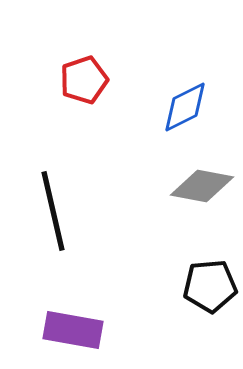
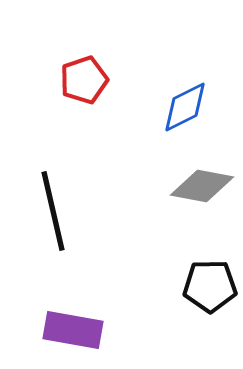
black pentagon: rotated 4 degrees clockwise
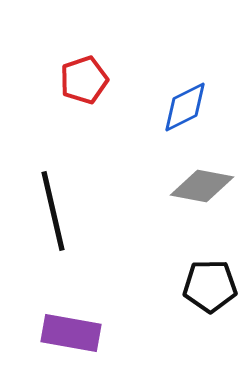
purple rectangle: moved 2 px left, 3 px down
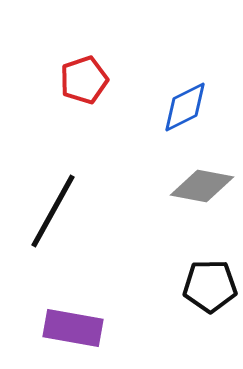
black line: rotated 42 degrees clockwise
purple rectangle: moved 2 px right, 5 px up
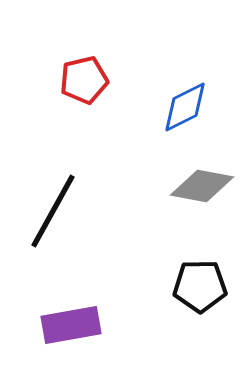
red pentagon: rotated 6 degrees clockwise
black pentagon: moved 10 px left
purple rectangle: moved 2 px left, 3 px up; rotated 20 degrees counterclockwise
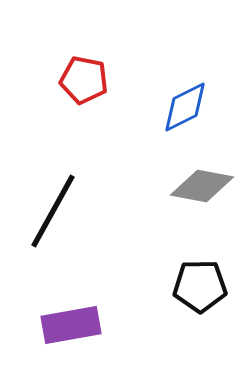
red pentagon: rotated 24 degrees clockwise
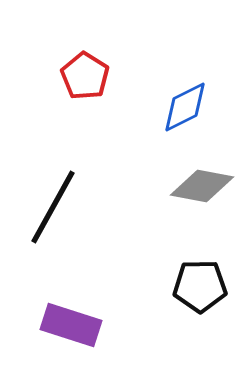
red pentagon: moved 1 px right, 4 px up; rotated 21 degrees clockwise
black line: moved 4 px up
purple rectangle: rotated 28 degrees clockwise
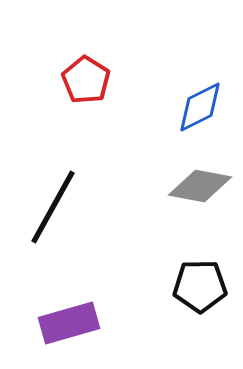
red pentagon: moved 1 px right, 4 px down
blue diamond: moved 15 px right
gray diamond: moved 2 px left
purple rectangle: moved 2 px left, 2 px up; rotated 34 degrees counterclockwise
